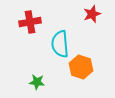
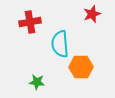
orange hexagon: rotated 20 degrees counterclockwise
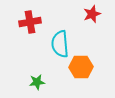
green star: rotated 14 degrees counterclockwise
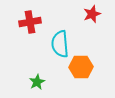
green star: rotated 21 degrees counterclockwise
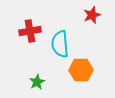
red star: moved 1 px down
red cross: moved 9 px down
orange hexagon: moved 3 px down
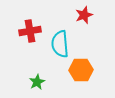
red star: moved 8 px left
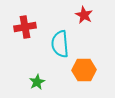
red star: rotated 24 degrees counterclockwise
red cross: moved 5 px left, 4 px up
orange hexagon: moved 3 px right
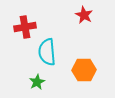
cyan semicircle: moved 13 px left, 8 px down
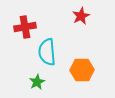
red star: moved 3 px left, 1 px down; rotated 18 degrees clockwise
orange hexagon: moved 2 px left
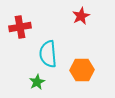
red cross: moved 5 px left
cyan semicircle: moved 1 px right, 2 px down
